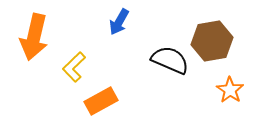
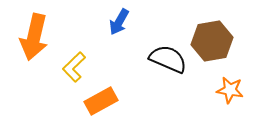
black semicircle: moved 2 px left, 1 px up
orange star: rotated 24 degrees counterclockwise
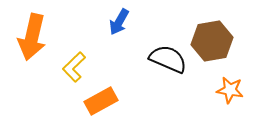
orange arrow: moved 2 px left
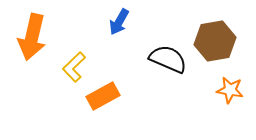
brown hexagon: moved 3 px right
orange rectangle: moved 2 px right, 5 px up
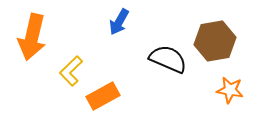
yellow L-shape: moved 3 px left, 4 px down
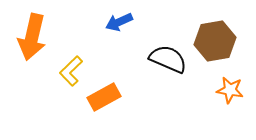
blue arrow: rotated 36 degrees clockwise
orange rectangle: moved 1 px right, 1 px down
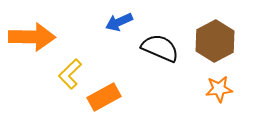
orange arrow: rotated 102 degrees counterclockwise
brown hexagon: rotated 18 degrees counterclockwise
black semicircle: moved 8 px left, 11 px up
yellow L-shape: moved 1 px left, 3 px down
orange star: moved 11 px left, 1 px up; rotated 16 degrees counterclockwise
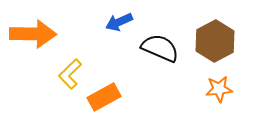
orange arrow: moved 1 px right, 3 px up
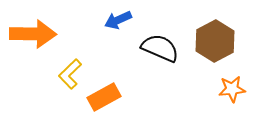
blue arrow: moved 1 px left, 2 px up
orange star: moved 13 px right
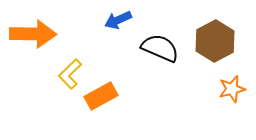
orange star: rotated 8 degrees counterclockwise
orange rectangle: moved 3 px left, 1 px up
